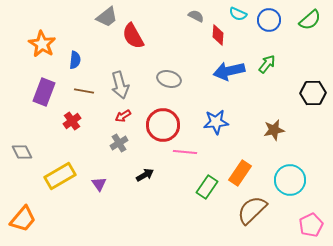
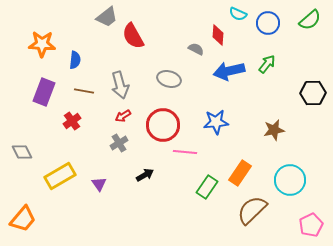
gray semicircle: moved 33 px down
blue circle: moved 1 px left, 3 px down
orange star: rotated 28 degrees counterclockwise
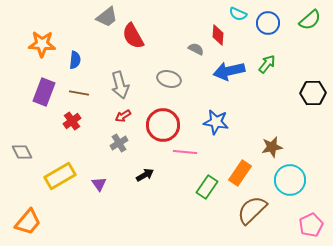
brown line: moved 5 px left, 2 px down
blue star: rotated 15 degrees clockwise
brown star: moved 2 px left, 17 px down
orange trapezoid: moved 5 px right, 3 px down
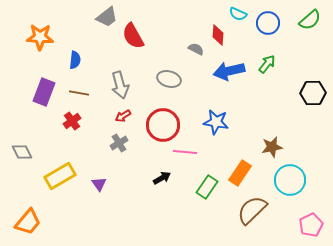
orange star: moved 2 px left, 7 px up
black arrow: moved 17 px right, 3 px down
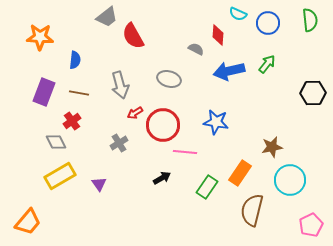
green semicircle: rotated 55 degrees counterclockwise
red arrow: moved 12 px right, 3 px up
gray diamond: moved 34 px right, 10 px up
brown semicircle: rotated 32 degrees counterclockwise
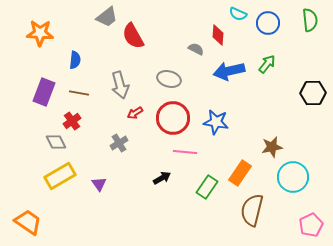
orange star: moved 4 px up
red circle: moved 10 px right, 7 px up
cyan circle: moved 3 px right, 3 px up
orange trapezoid: rotated 96 degrees counterclockwise
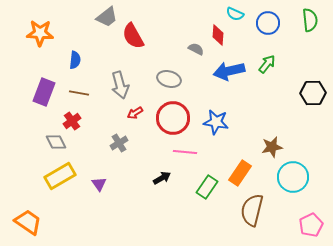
cyan semicircle: moved 3 px left
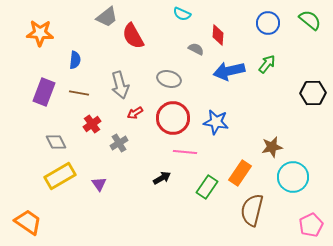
cyan semicircle: moved 53 px left
green semicircle: rotated 45 degrees counterclockwise
red cross: moved 20 px right, 3 px down
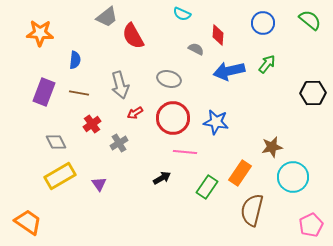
blue circle: moved 5 px left
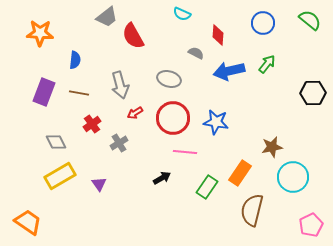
gray semicircle: moved 4 px down
